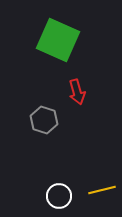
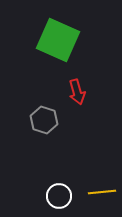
yellow line: moved 2 px down; rotated 8 degrees clockwise
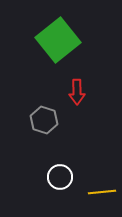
green square: rotated 27 degrees clockwise
red arrow: rotated 15 degrees clockwise
white circle: moved 1 px right, 19 px up
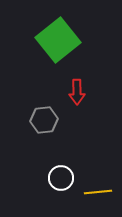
gray hexagon: rotated 24 degrees counterclockwise
white circle: moved 1 px right, 1 px down
yellow line: moved 4 px left
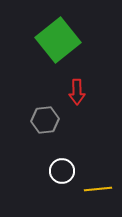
gray hexagon: moved 1 px right
white circle: moved 1 px right, 7 px up
yellow line: moved 3 px up
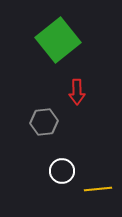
gray hexagon: moved 1 px left, 2 px down
